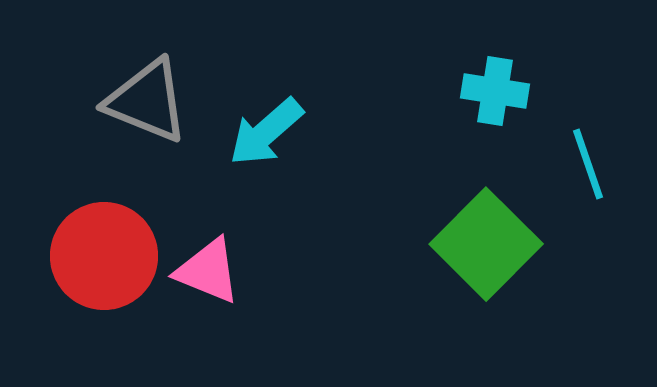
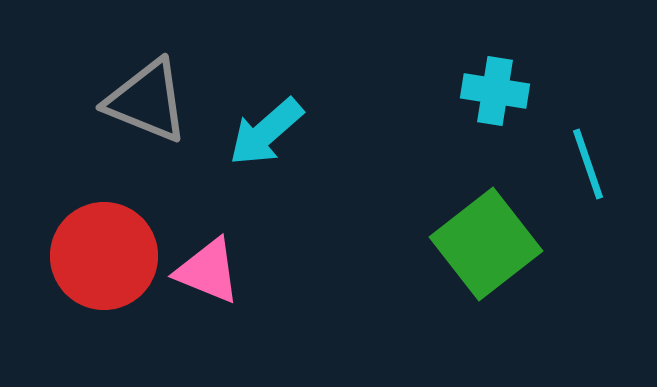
green square: rotated 7 degrees clockwise
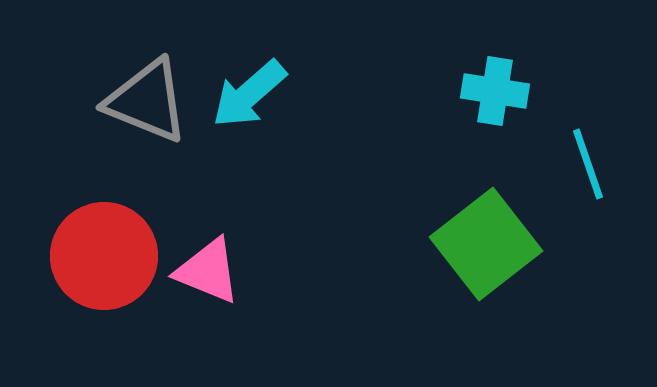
cyan arrow: moved 17 px left, 38 px up
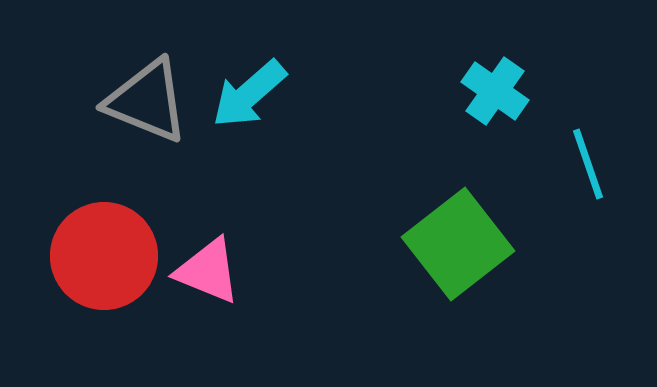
cyan cross: rotated 26 degrees clockwise
green square: moved 28 px left
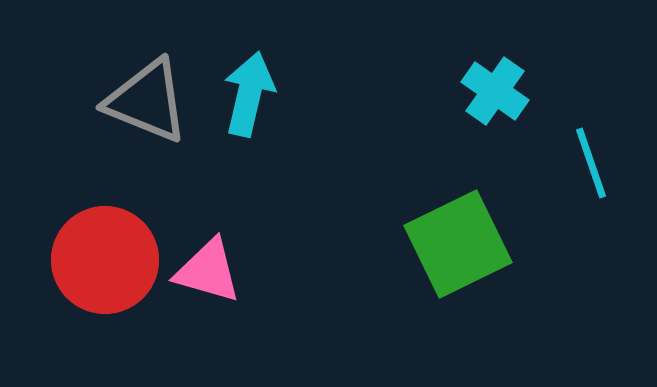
cyan arrow: rotated 144 degrees clockwise
cyan line: moved 3 px right, 1 px up
green square: rotated 12 degrees clockwise
red circle: moved 1 px right, 4 px down
pink triangle: rotated 6 degrees counterclockwise
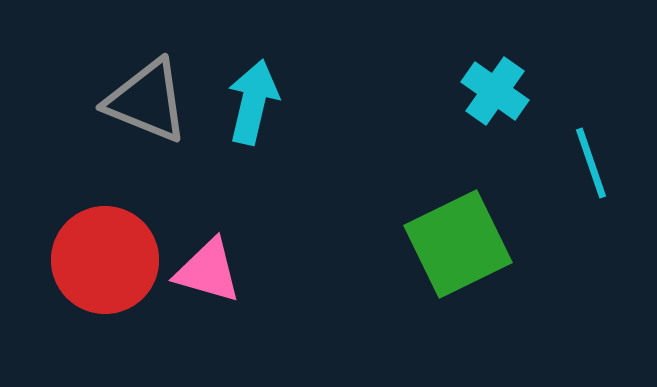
cyan arrow: moved 4 px right, 8 px down
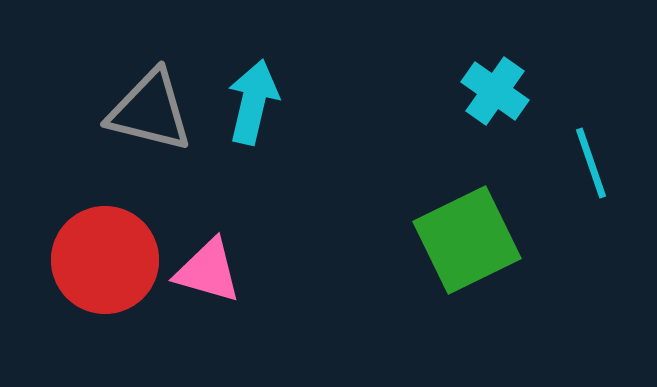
gray triangle: moved 3 px right, 10 px down; rotated 8 degrees counterclockwise
green square: moved 9 px right, 4 px up
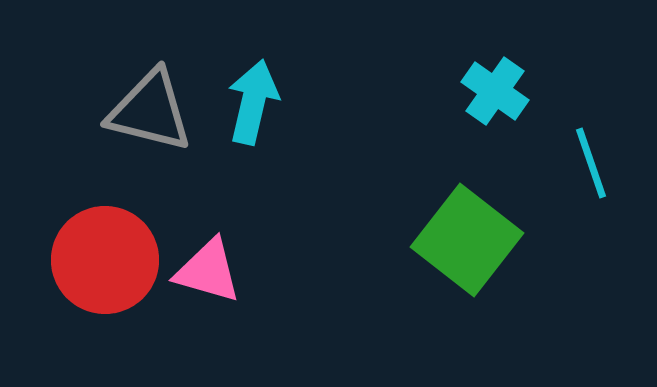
green square: rotated 26 degrees counterclockwise
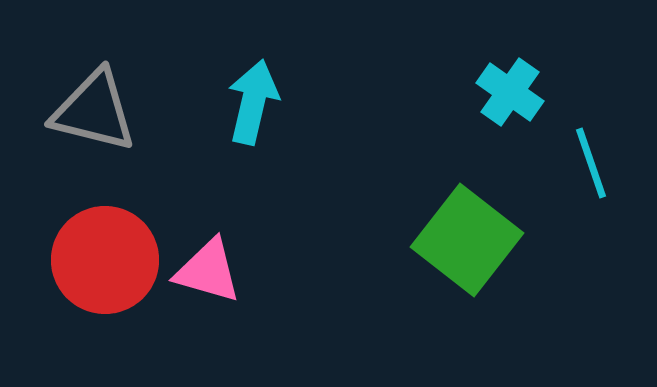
cyan cross: moved 15 px right, 1 px down
gray triangle: moved 56 px left
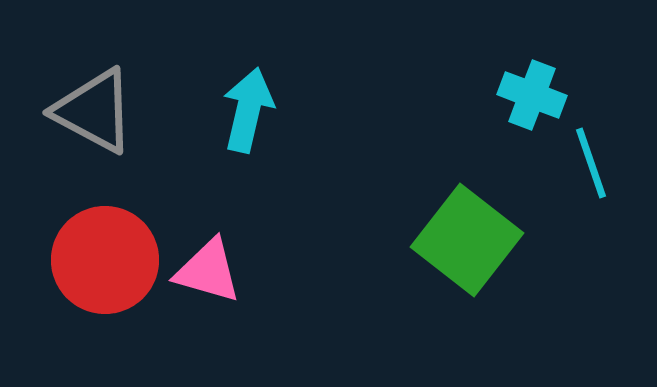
cyan cross: moved 22 px right, 3 px down; rotated 14 degrees counterclockwise
cyan arrow: moved 5 px left, 8 px down
gray triangle: rotated 14 degrees clockwise
